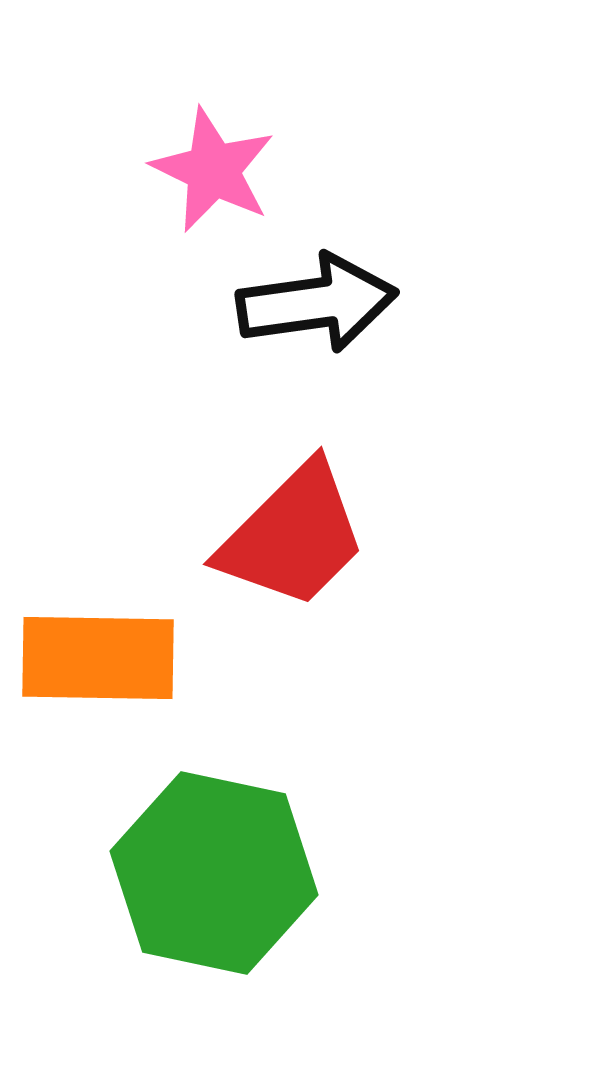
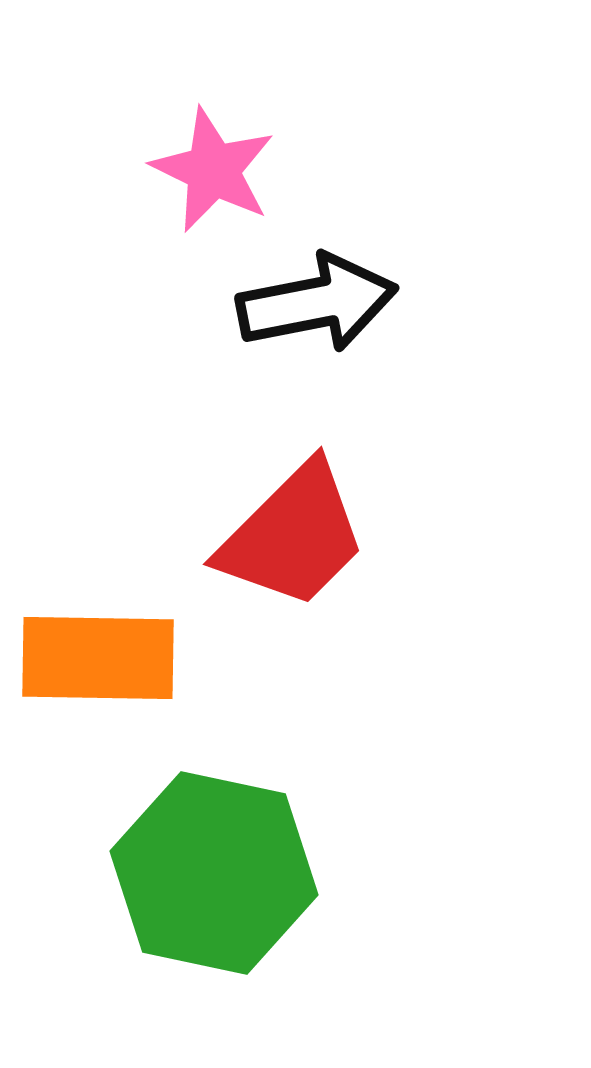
black arrow: rotated 3 degrees counterclockwise
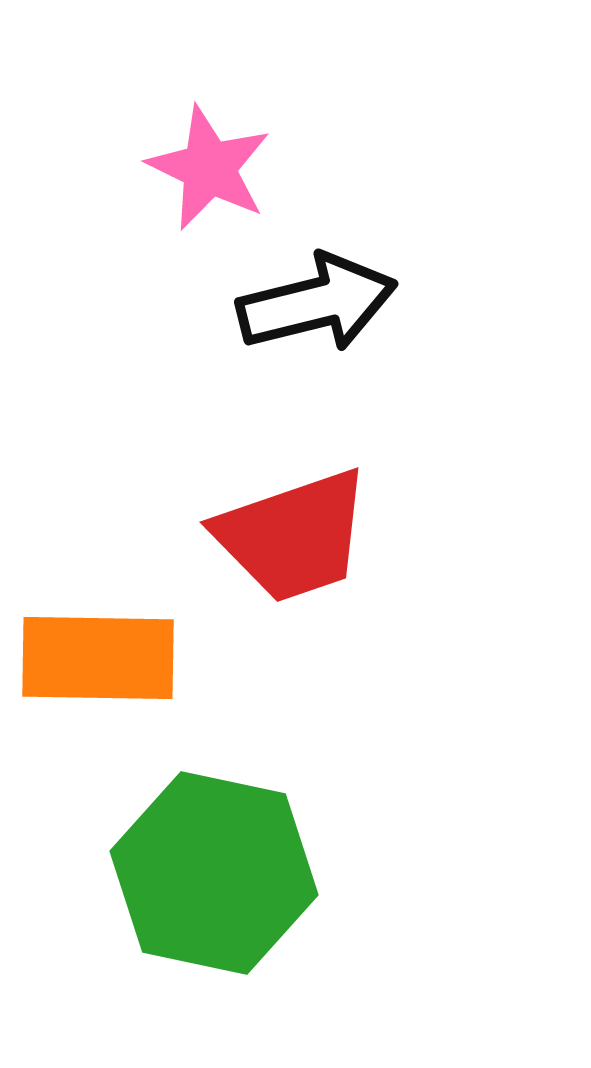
pink star: moved 4 px left, 2 px up
black arrow: rotated 3 degrees counterclockwise
red trapezoid: rotated 26 degrees clockwise
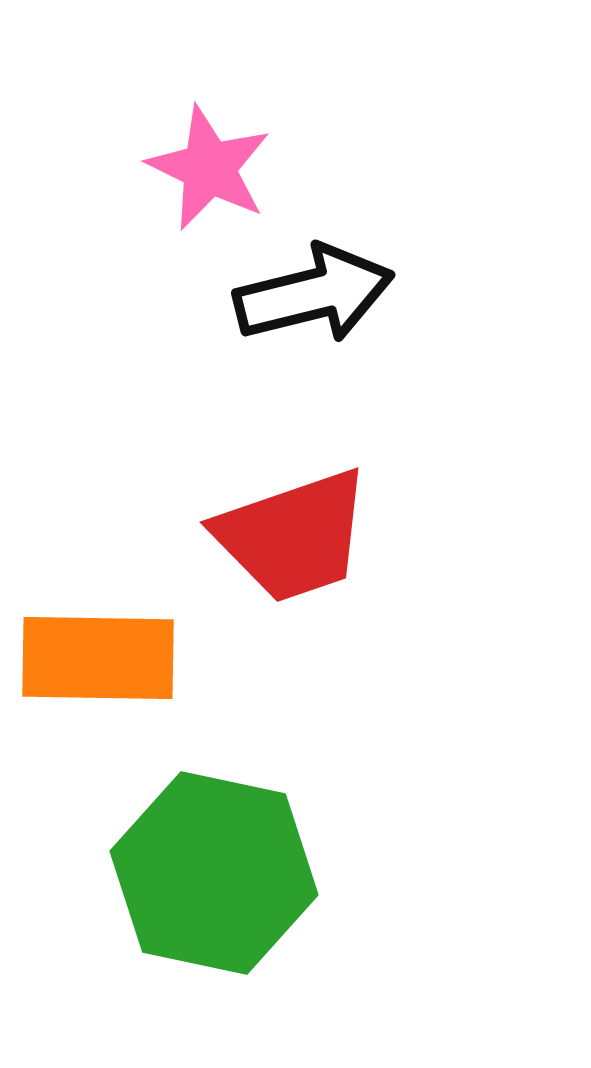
black arrow: moved 3 px left, 9 px up
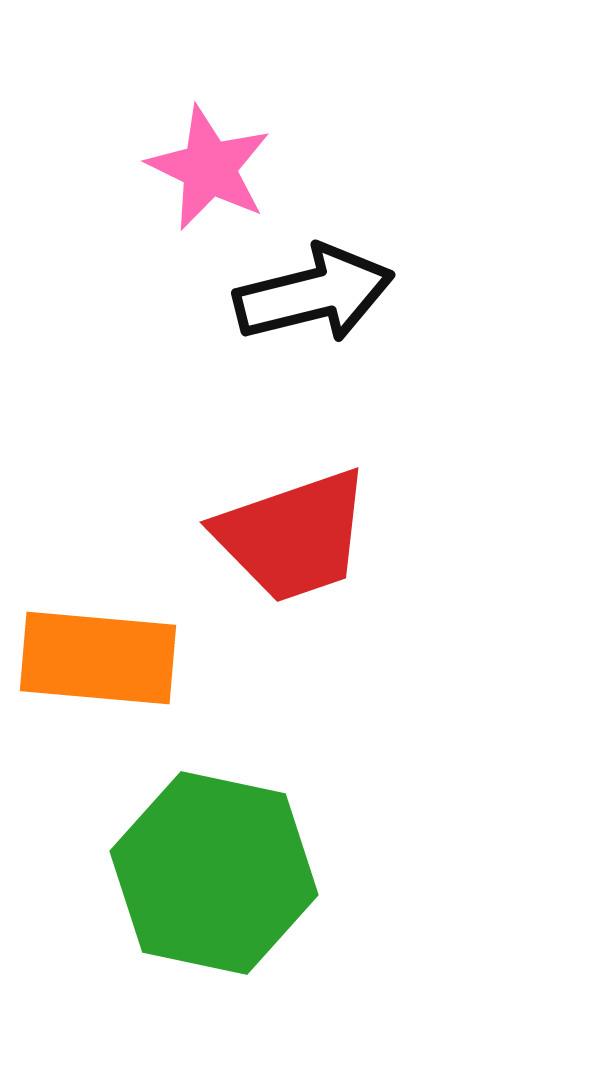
orange rectangle: rotated 4 degrees clockwise
